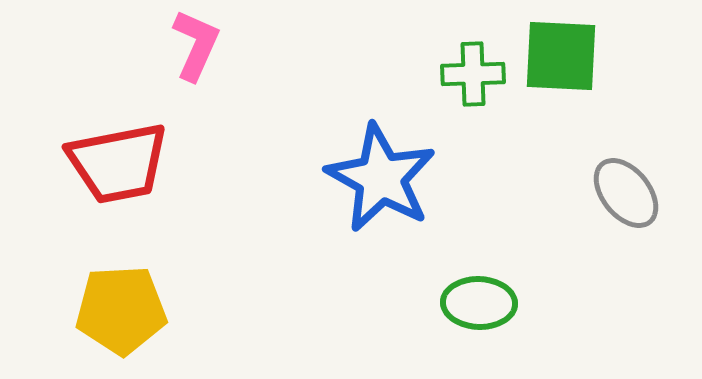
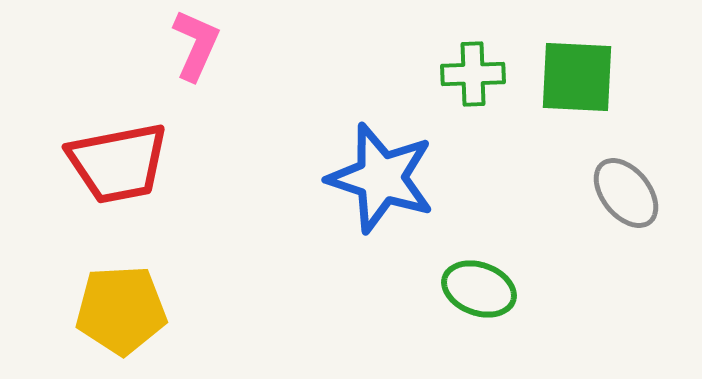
green square: moved 16 px right, 21 px down
blue star: rotated 11 degrees counterclockwise
green ellipse: moved 14 px up; rotated 18 degrees clockwise
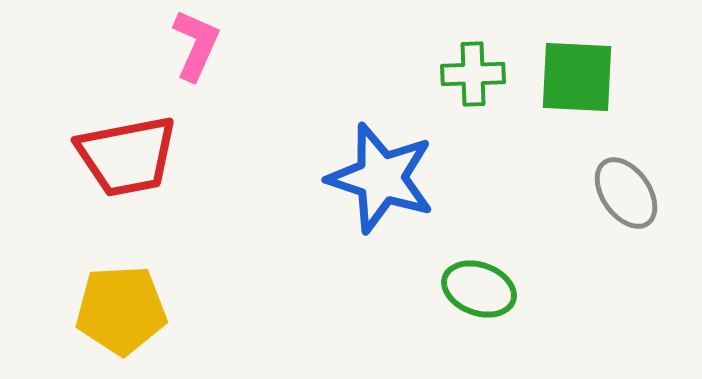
red trapezoid: moved 9 px right, 7 px up
gray ellipse: rotated 4 degrees clockwise
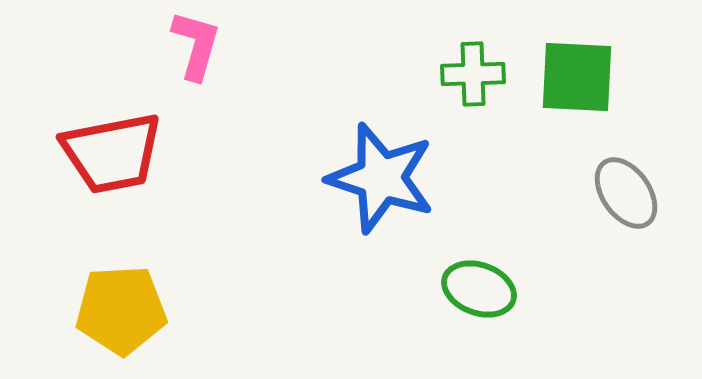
pink L-shape: rotated 8 degrees counterclockwise
red trapezoid: moved 15 px left, 3 px up
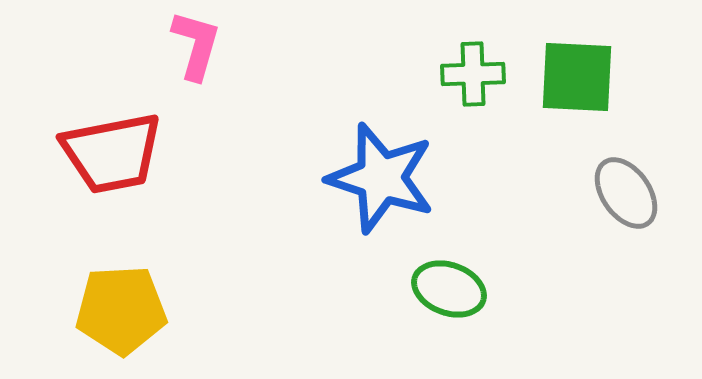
green ellipse: moved 30 px left
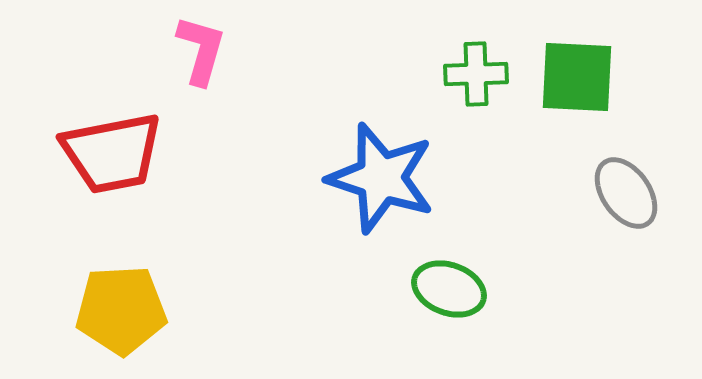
pink L-shape: moved 5 px right, 5 px down
green cross: moved 3 px right
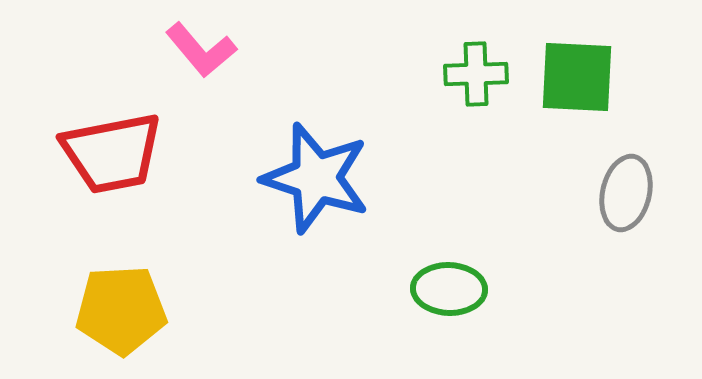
pink L-shape: rotated 124 degrees clockwise
blue star: moved 65 px left
gray ellipse: rotated 48 degrees clockwise
green ellipse: rotated 18 degrees counterclockwise
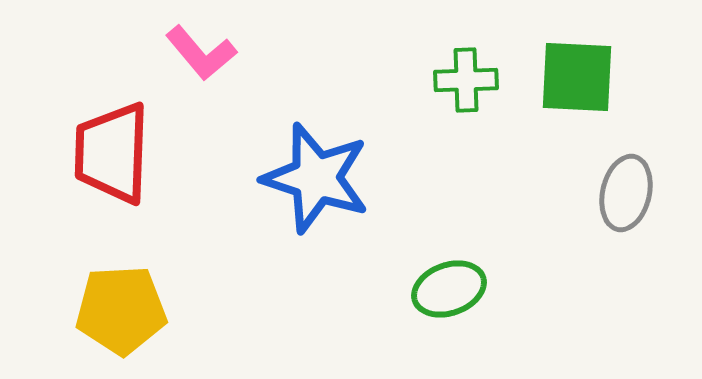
pink L-shape: moved 3 px down
green cross: moved 10 px left, 6 px down
red trapezoid: rotated 103 degrees clockwise
green ellipse: rotated 22 degrees counterclockwise
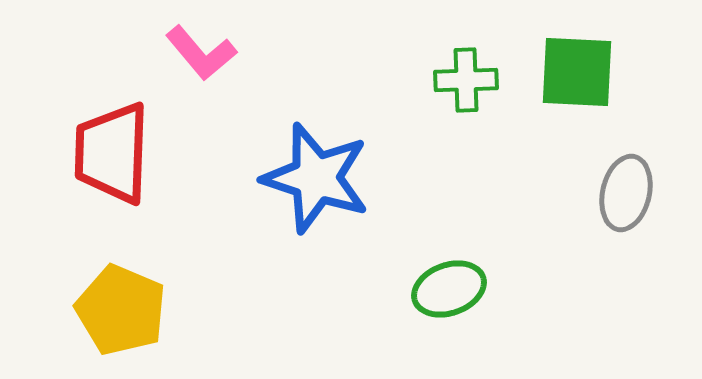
green square: moved 5 px up
yellow pentagon: rotated 26 degrees clockwise
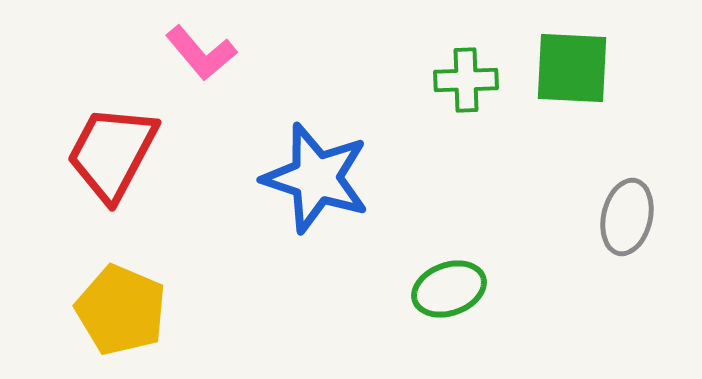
green square: moved 5 px left, 4 px up
red trapezoid: rotated 26 degrees clockwise
gray ellipse: moved 1 px right, 24 px down
